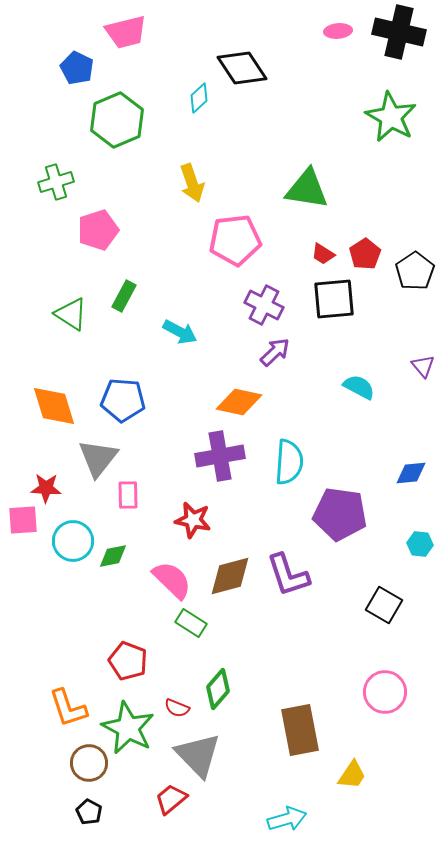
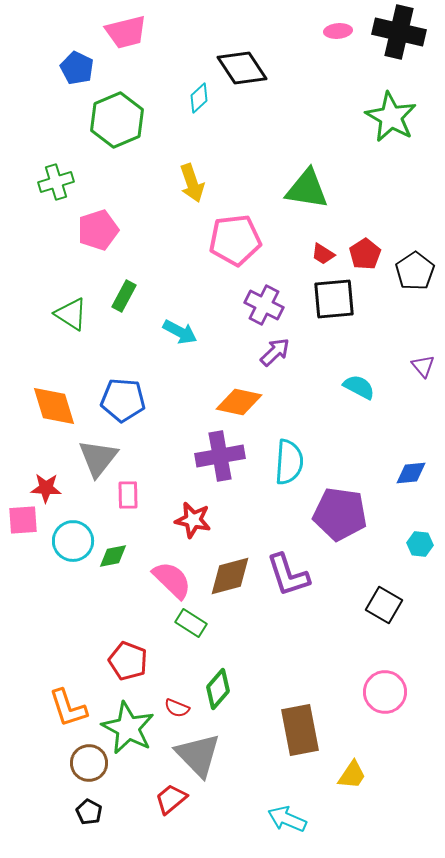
cyan arrow at (287, 819): rotated 141 degrees counterclockwise
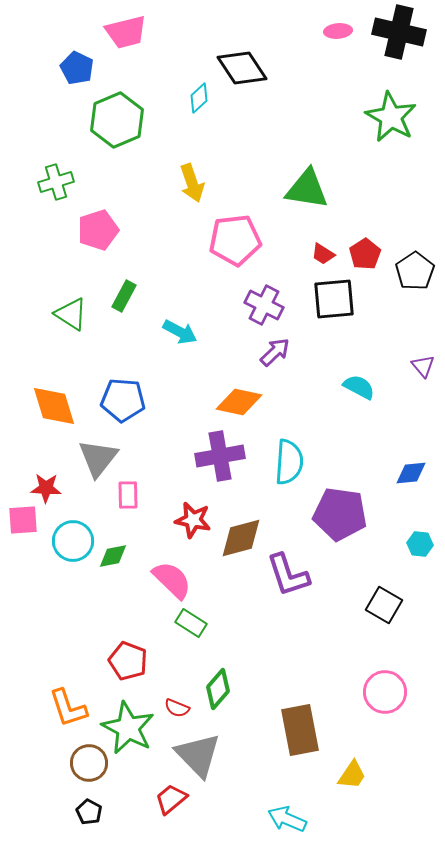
brown diamond at (230, 576): moved 11 px right, 38 px up
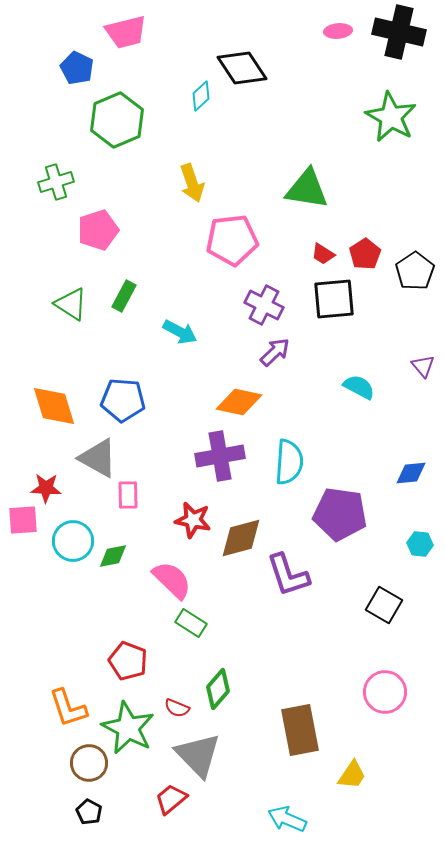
cyan diamond at (199, 98): moved 2 px right, 2 px up
pink pentagon at (235, 240): moved 3 px left
green triangle at (71, 314): moved 10 px up
gray triangle at (98, 458): rotated 39 degrees counterclockwise
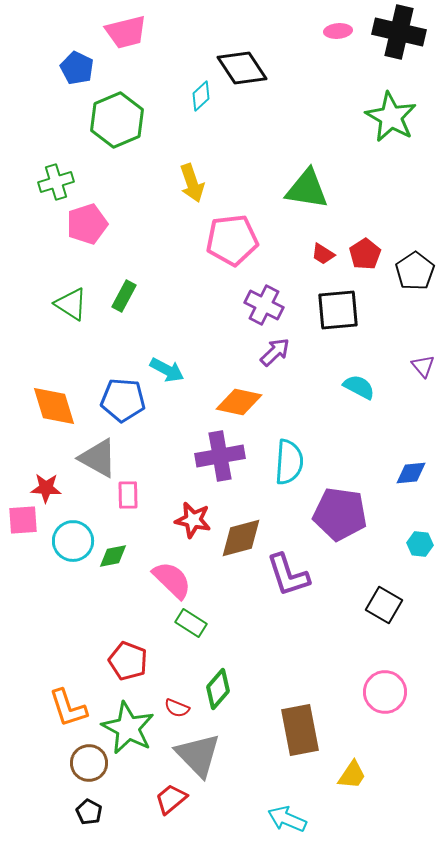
pink pentagon at (98, 230): moved 11 px left, 6 px up
black square at (334, 299): moved 4 px right, 11 px down
cyan arrow at (180, 332): moved 13 px left, 38 px down
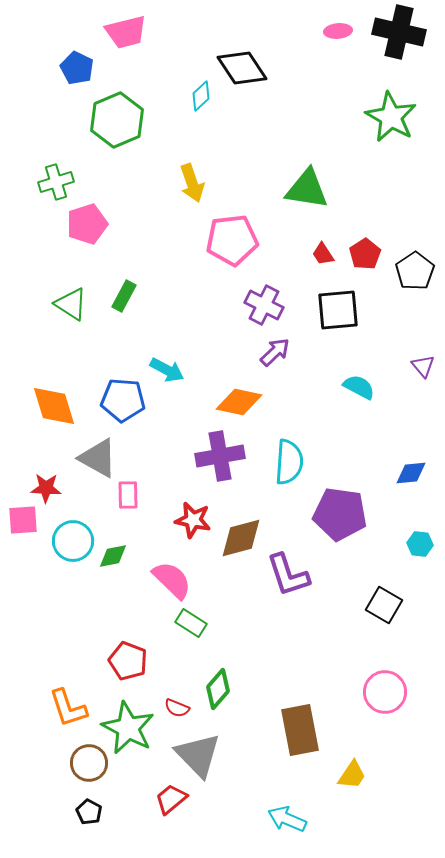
red trapezoid at (323, 254): rotated 25 degrees clockwise
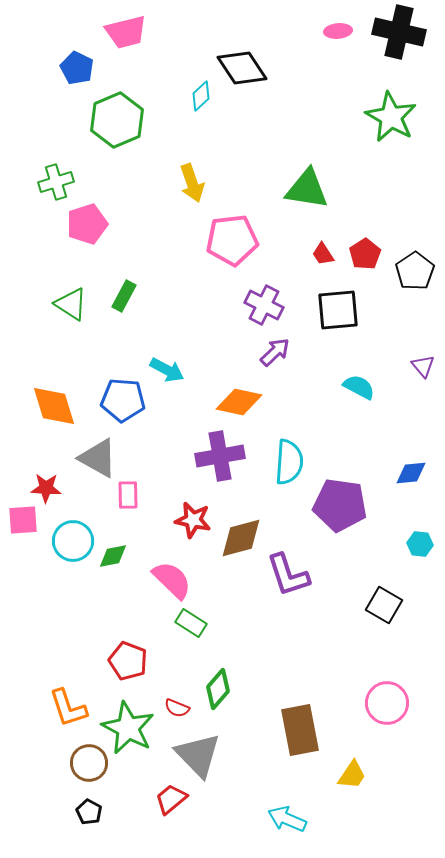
purple pentagon at (340, 514): moved 9 px up
pink circle at (385, 692): moved 2 px right, 11 px down
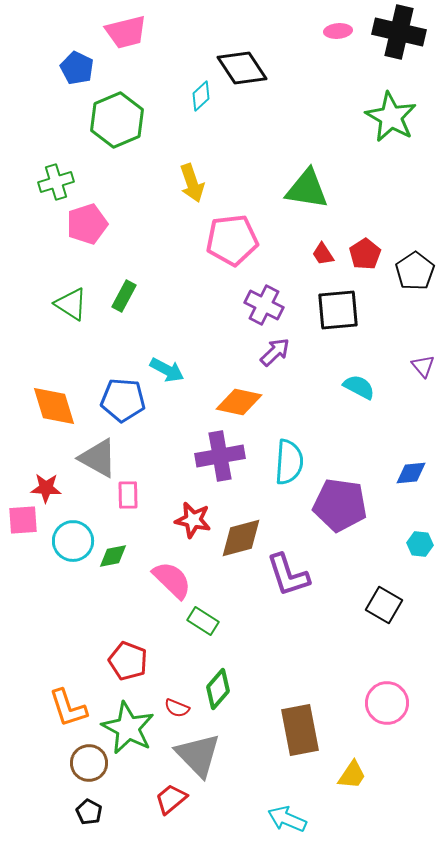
green rectangle at (191, 623): moved 12 px right, 2 px up
